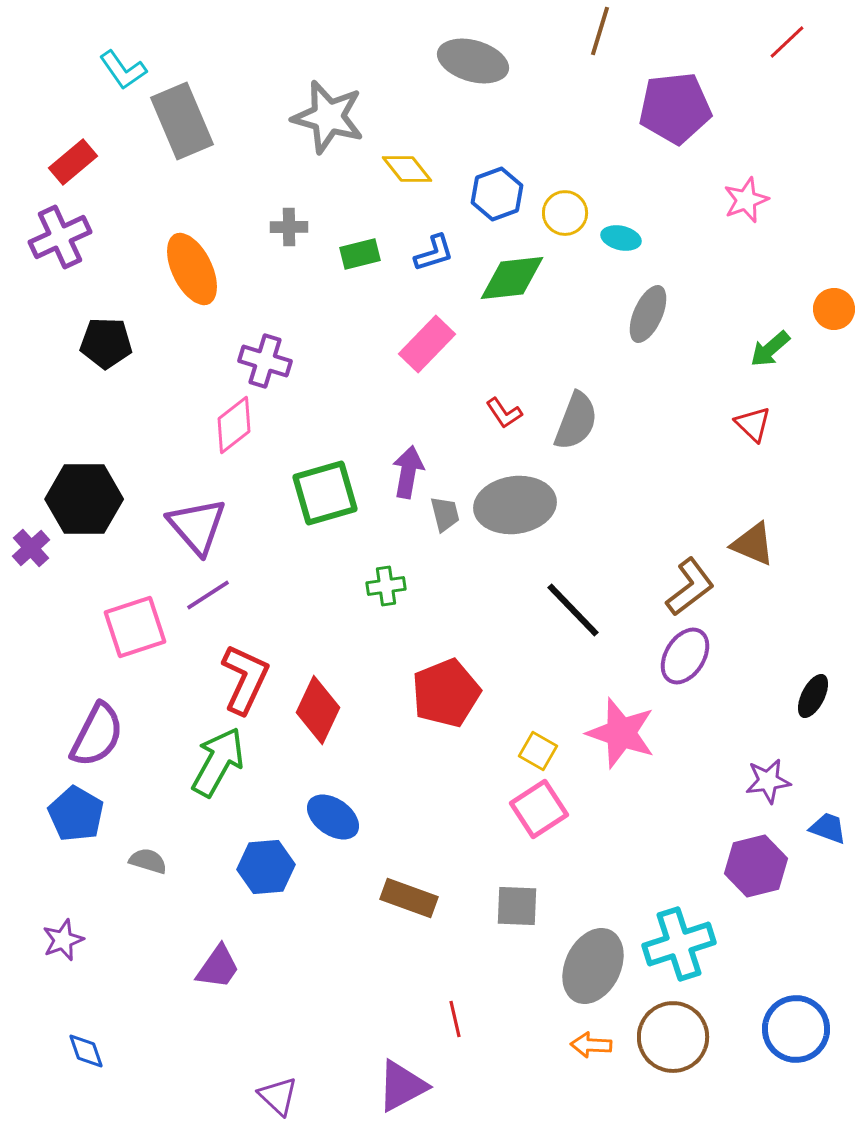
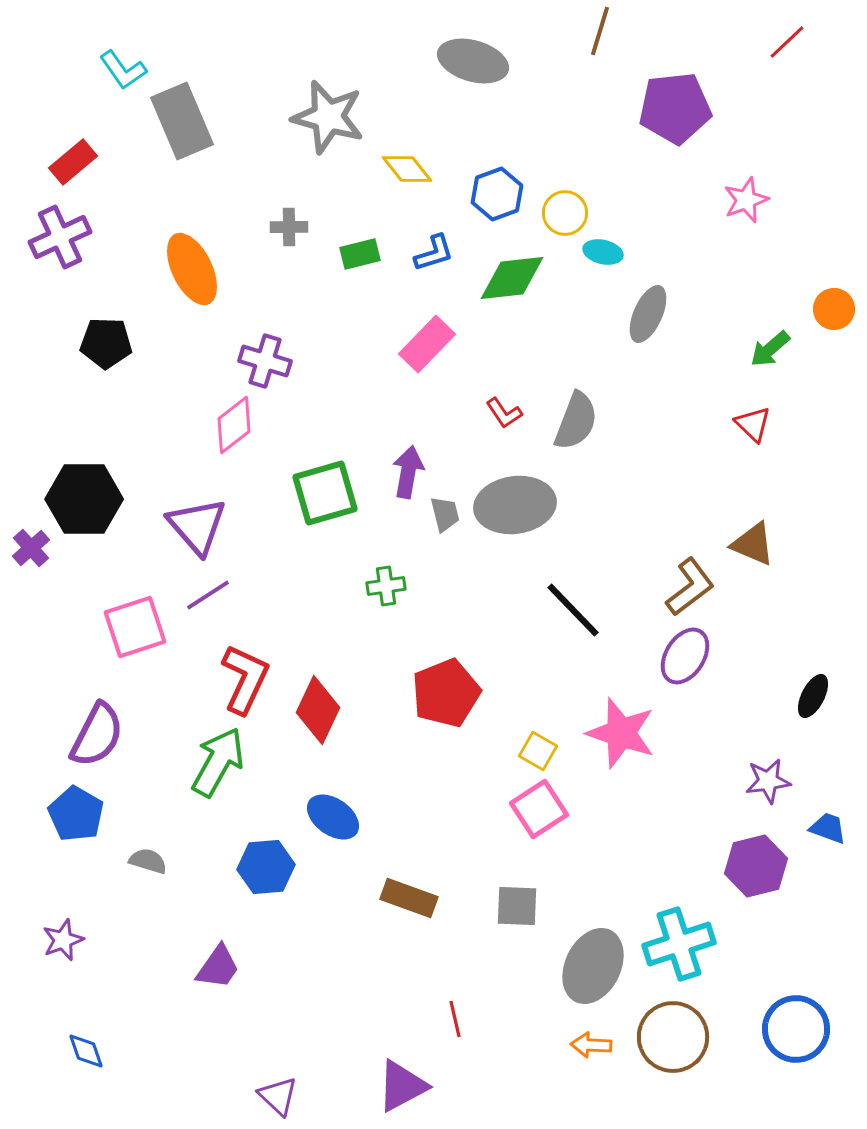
cyan ellipse at (621, 238): moved 18 px left, 14 px down
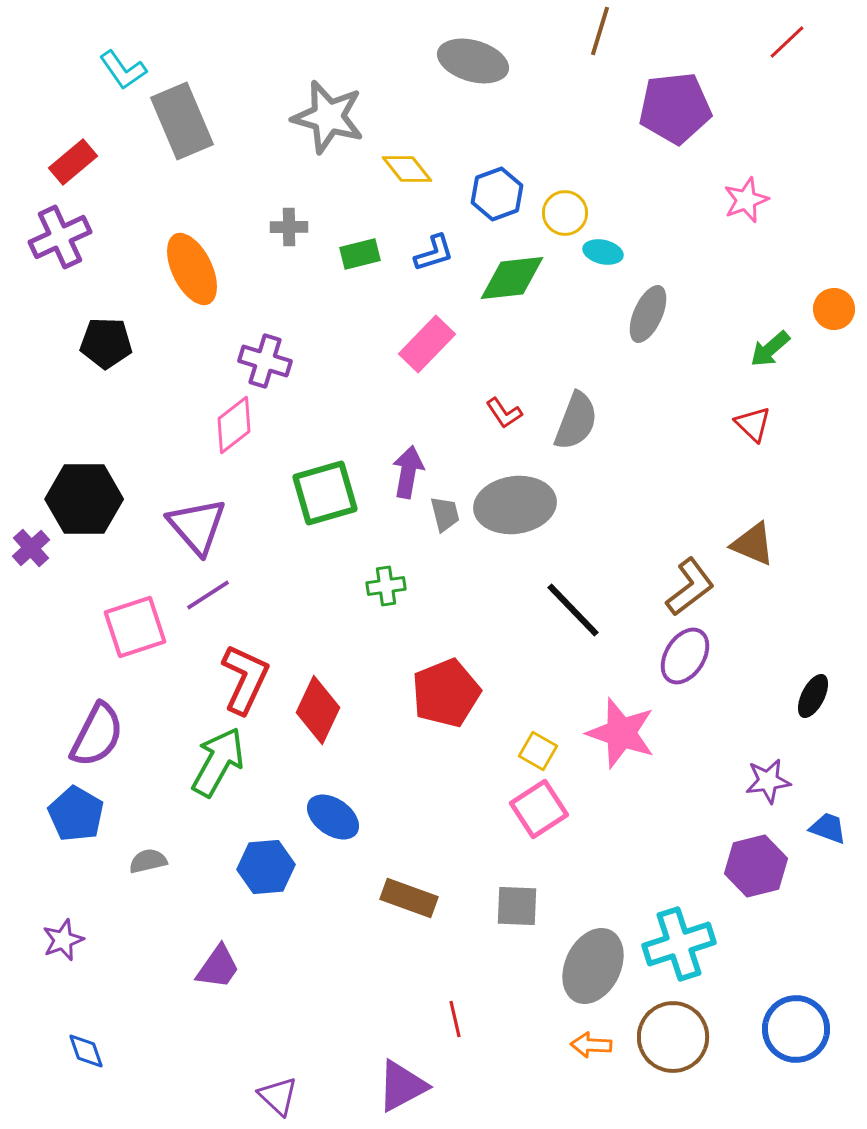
gray semicircle at (148, 861): rotated 30 degrees counterclockwise
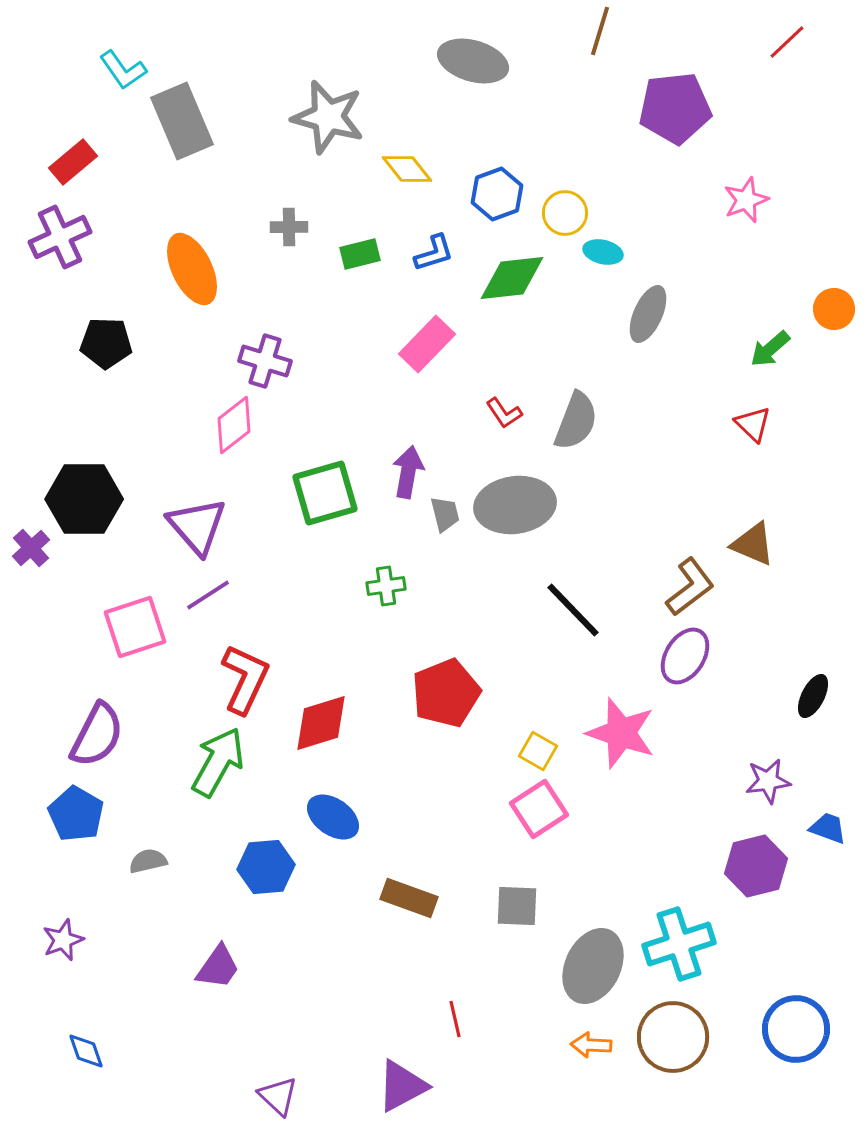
red diamond at (318, 710): moved 3 px right, 13 px down; rotated 48 degrees clockwise
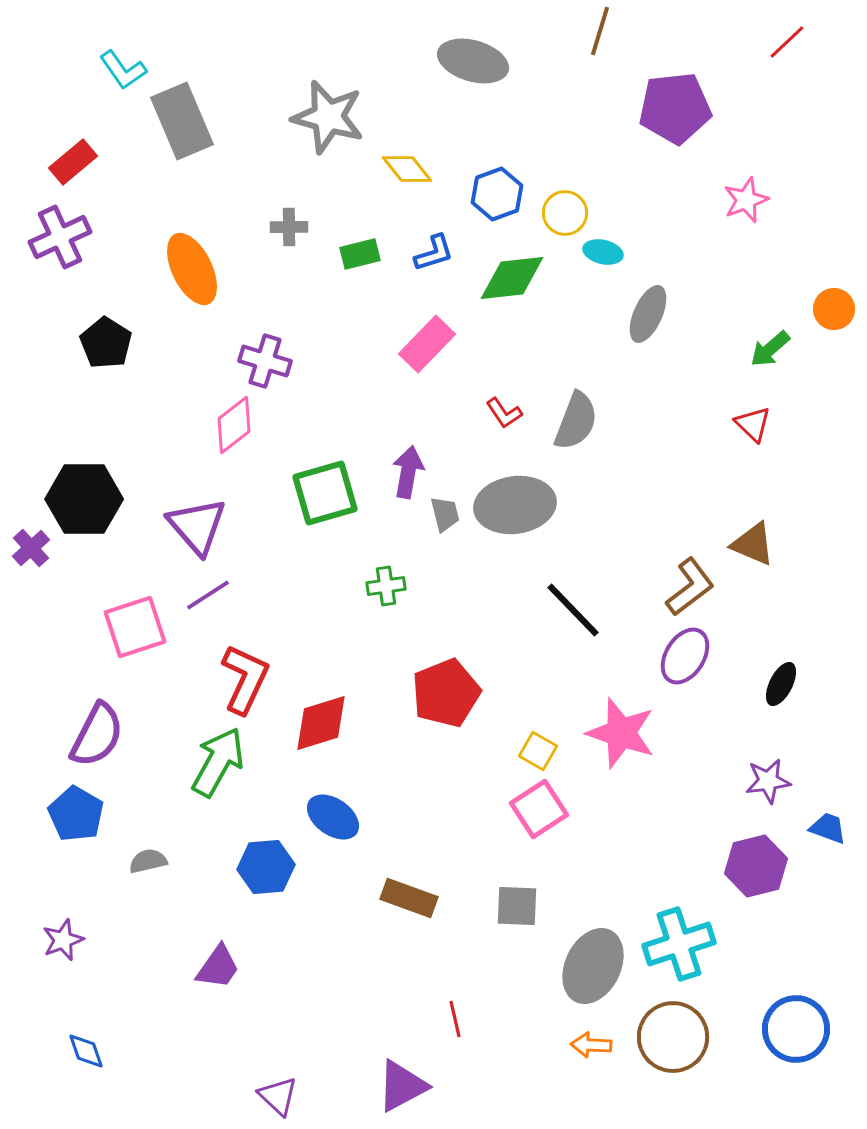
black pentagon at (106, 343): rotated 30 degrees clockwise
black ellipse at (813, 696): moved 32 px left, 12 px up
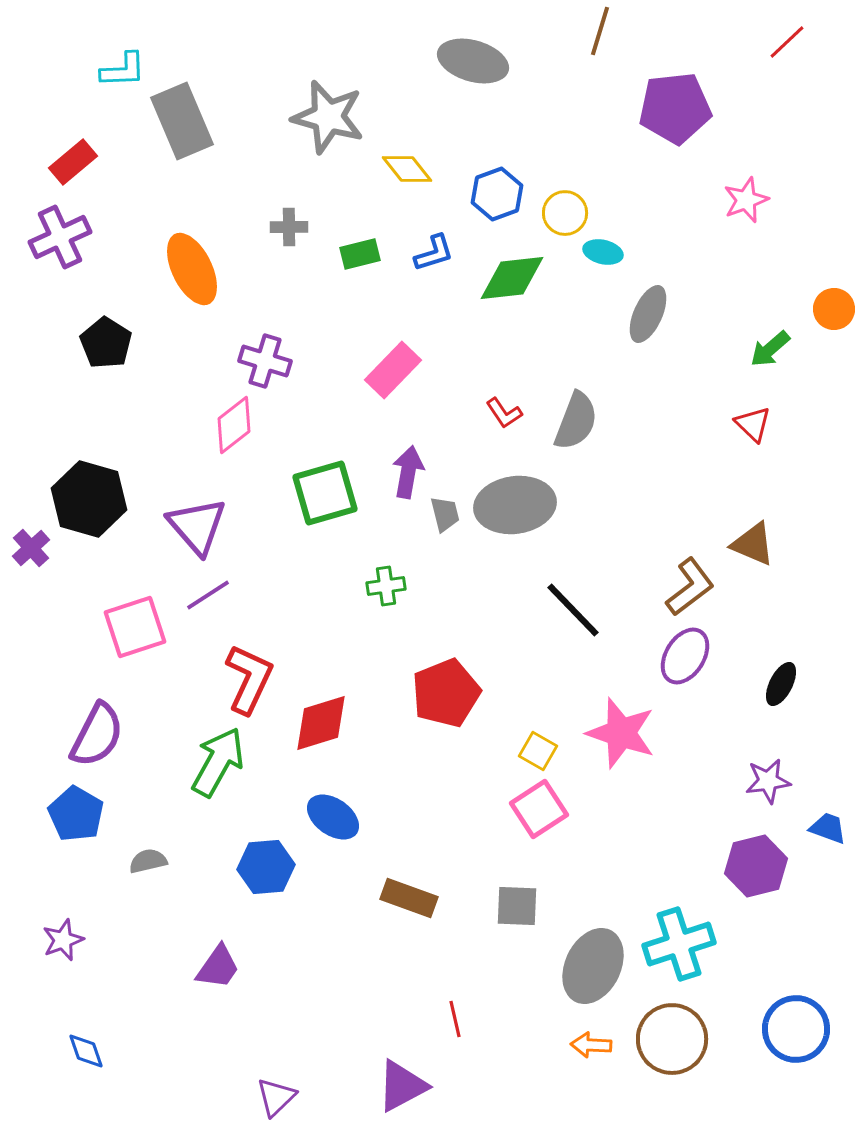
cyan L-shape at (123, 70): rotated 57 degrees counterclockwise
pink rectangle at (427, 344): moved 34 px left, 26 px down
black hexagon at (84, 499): moved 5 px right; rotated 16 degrees clockwise
red L-shape at (245, 679): moved 4 px right
brown circle at (673, 1037): moved 1 px left, 2 px down
purple triangle at (278, 1096): moved 2 px left, 1 px down; rotated 33 degrees clockwise
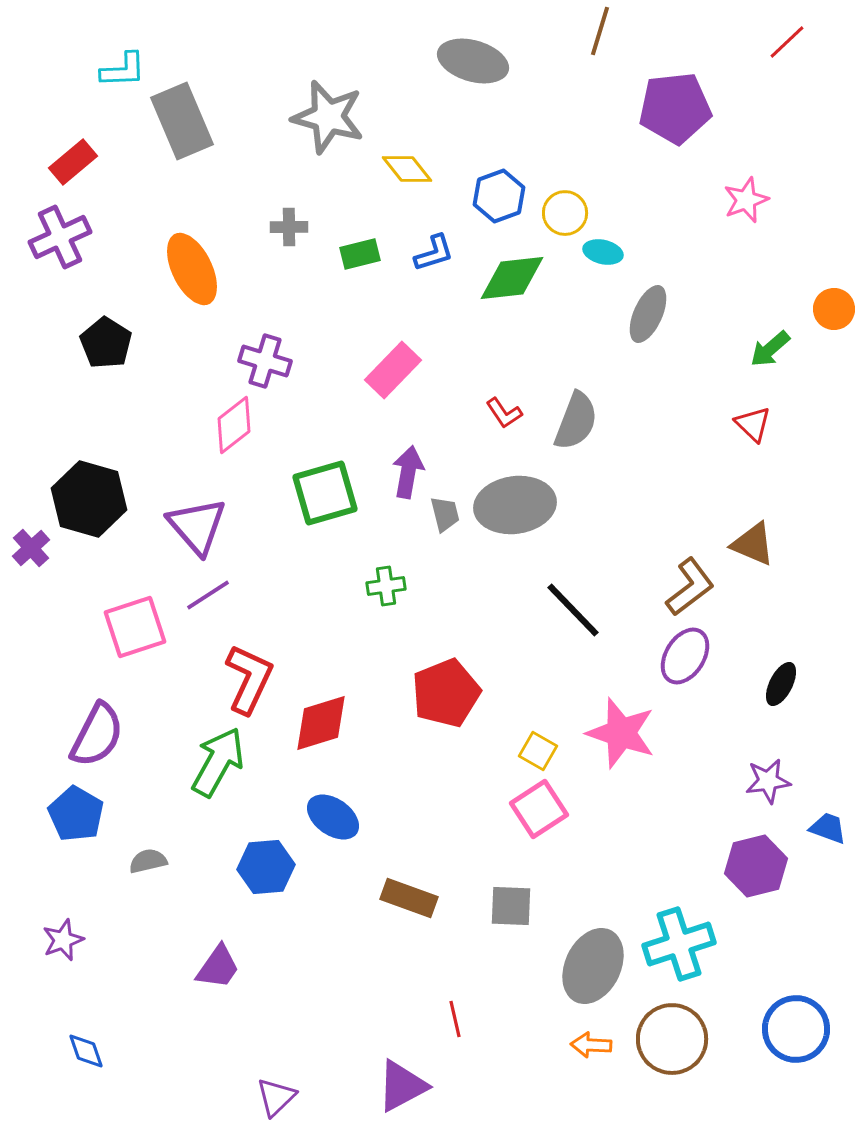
blue hexagon at (497, 194): moved 2 px right, 2 px down
gray square at (517, 906): moved 6 px left
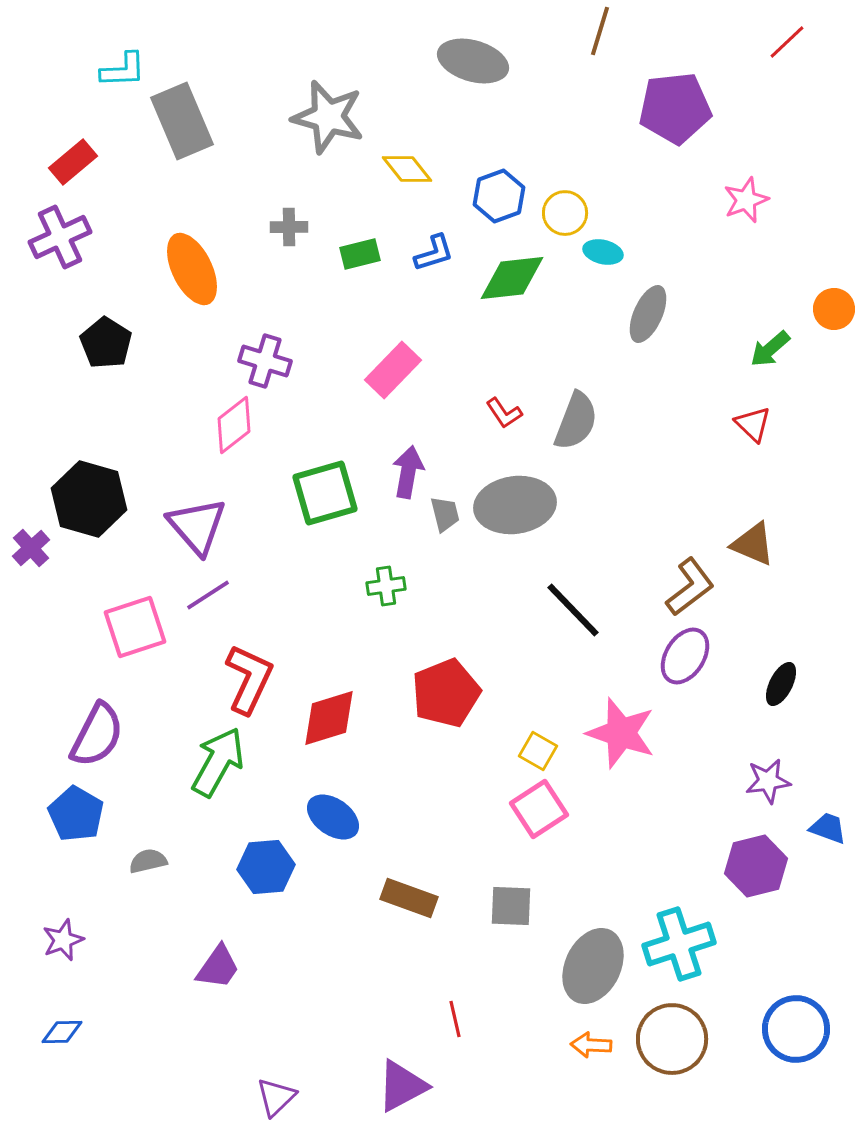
red diamond at (321, 723): moved 8 px right, 5 px up
blue diamond at (86, 1051): moved 24 px left, 19 px up; rotated 72 degrees counterclockwise
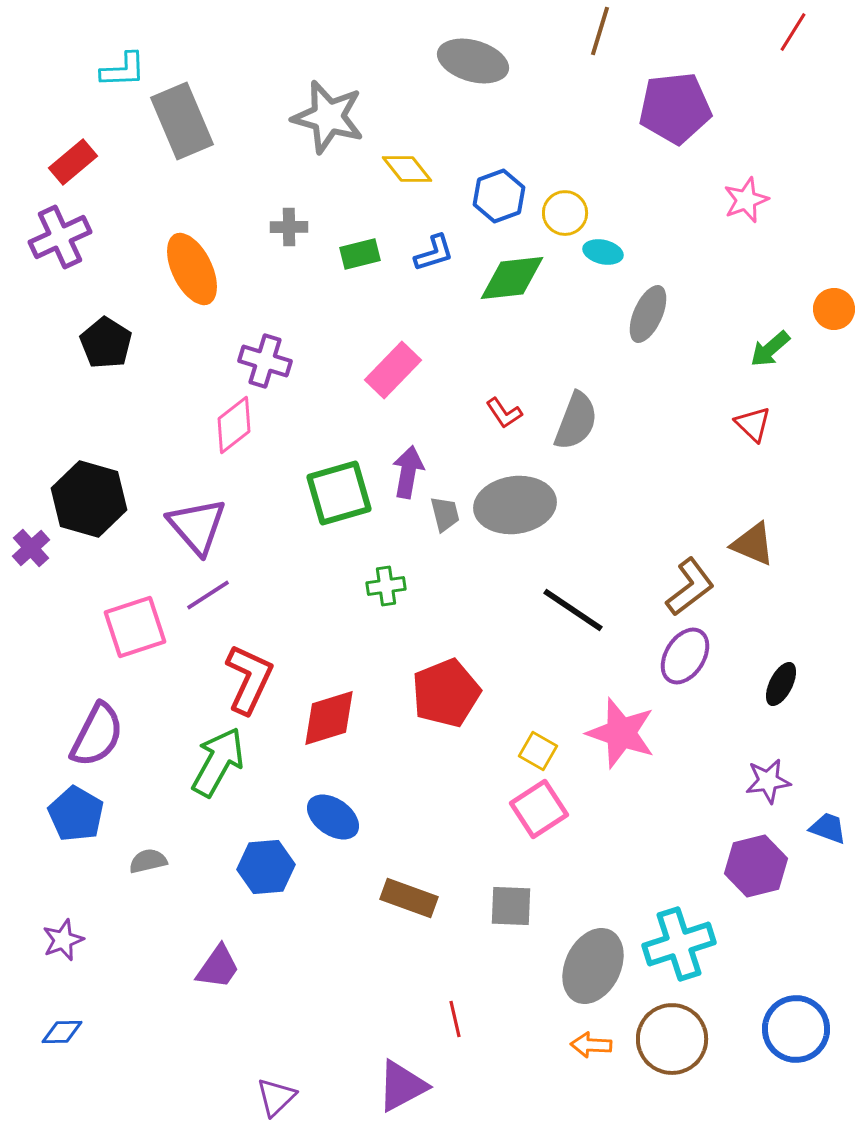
red line at (787, 42): moved 6 px right, 10 px up; rotated 15 degrees counterclockwise
green square at (325, 493): moved 14 px right
black line at (573, 610): rotated 12 degrees counterclockwise
